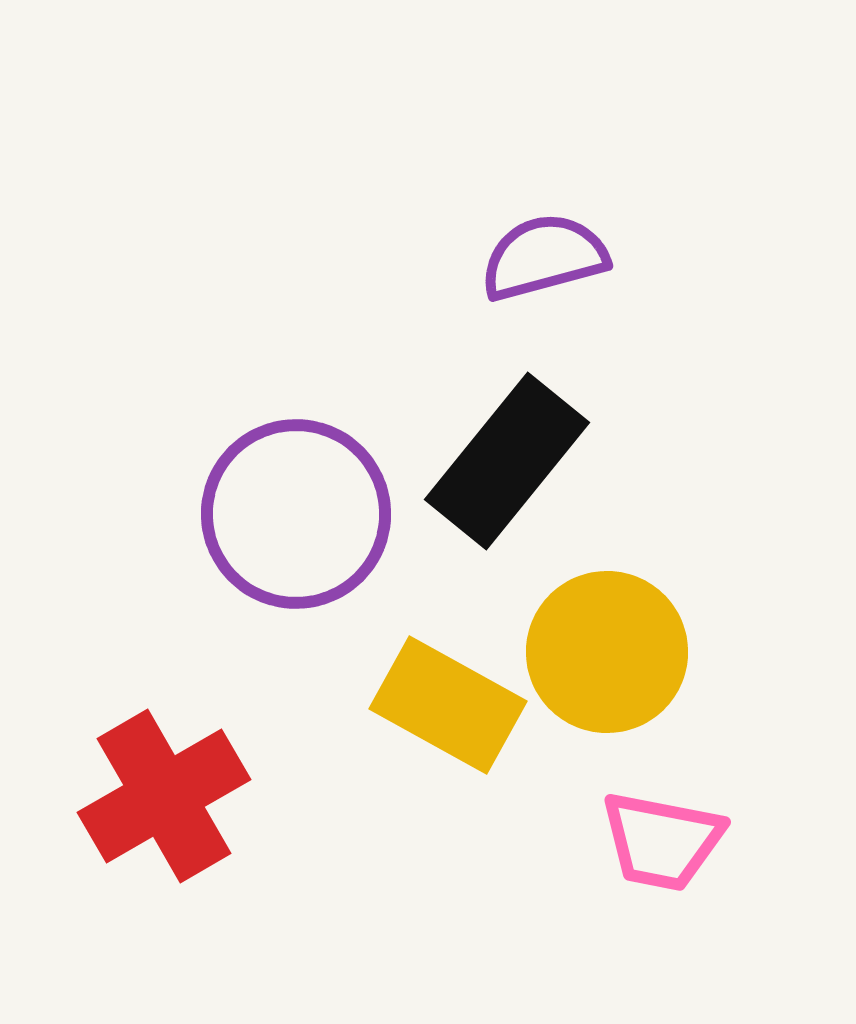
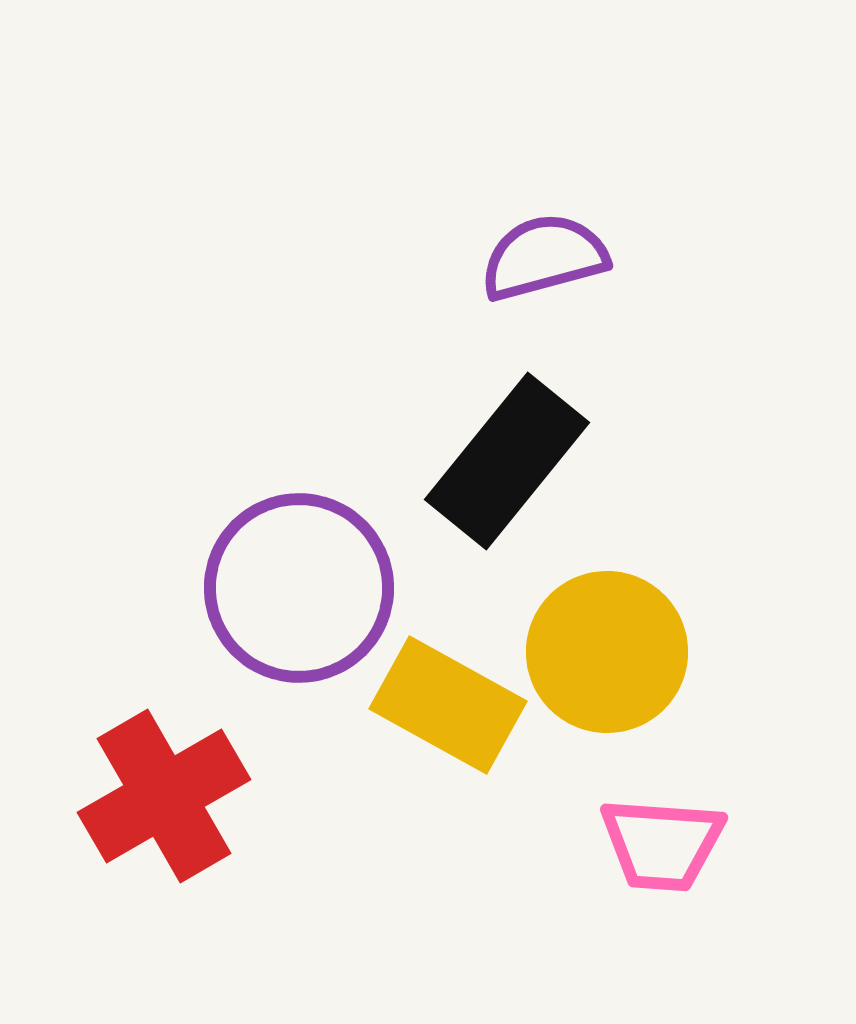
purple circle: moved 3 px right, 74 px down
pink trapezoid: moved 3 px down; rotated 7 degrees counterclockwise
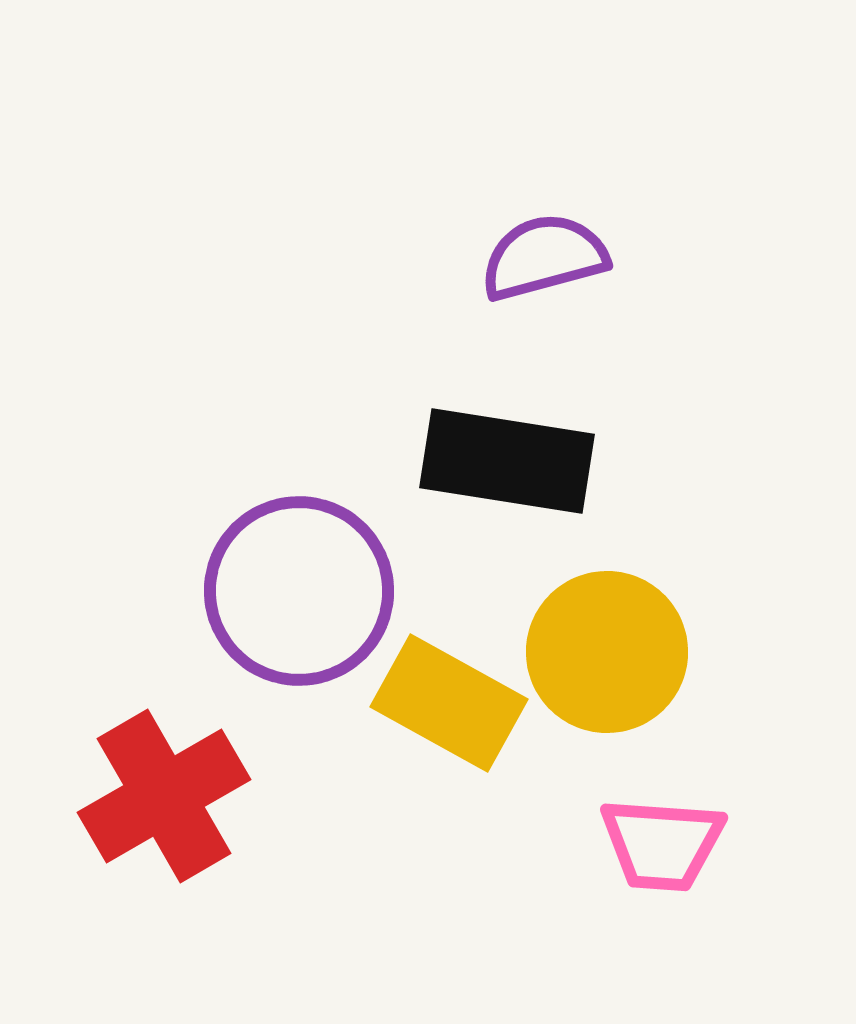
black rectangle: rotated 60 degrees clockwise
purple circle: moved 3 px down
yellow rectangle: moved 1 px right, 2 px up
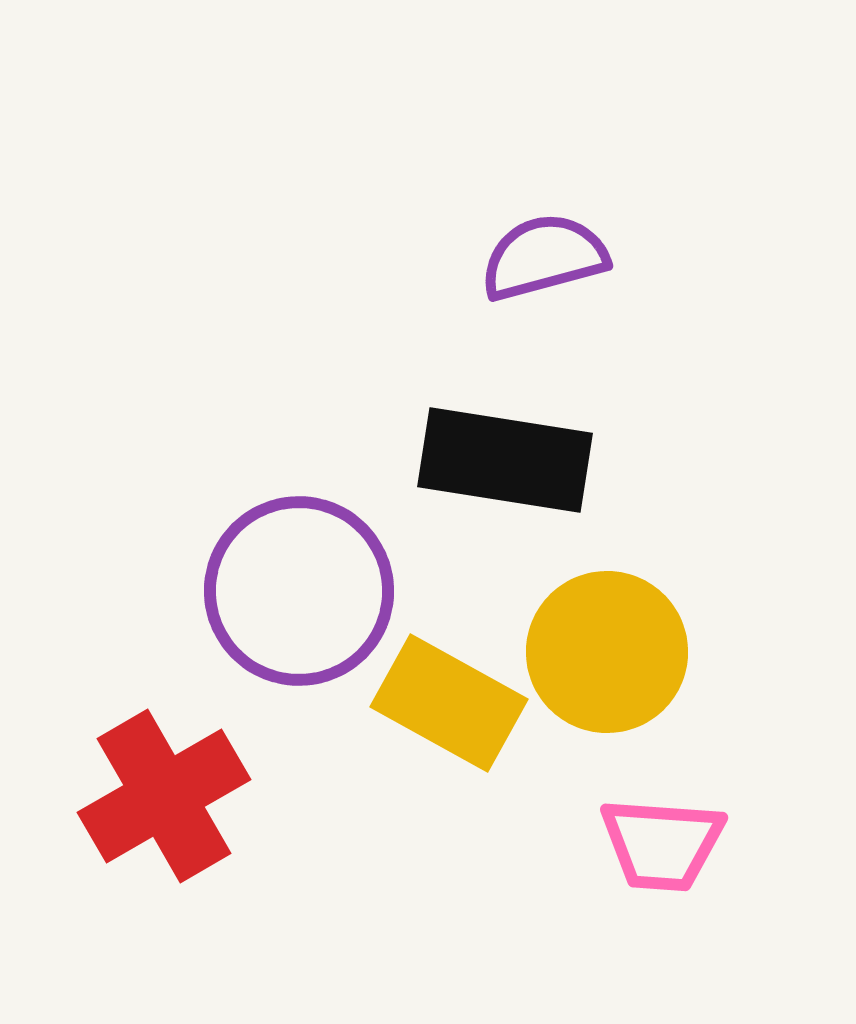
black rectangle: moved 2 px left, 1 px up
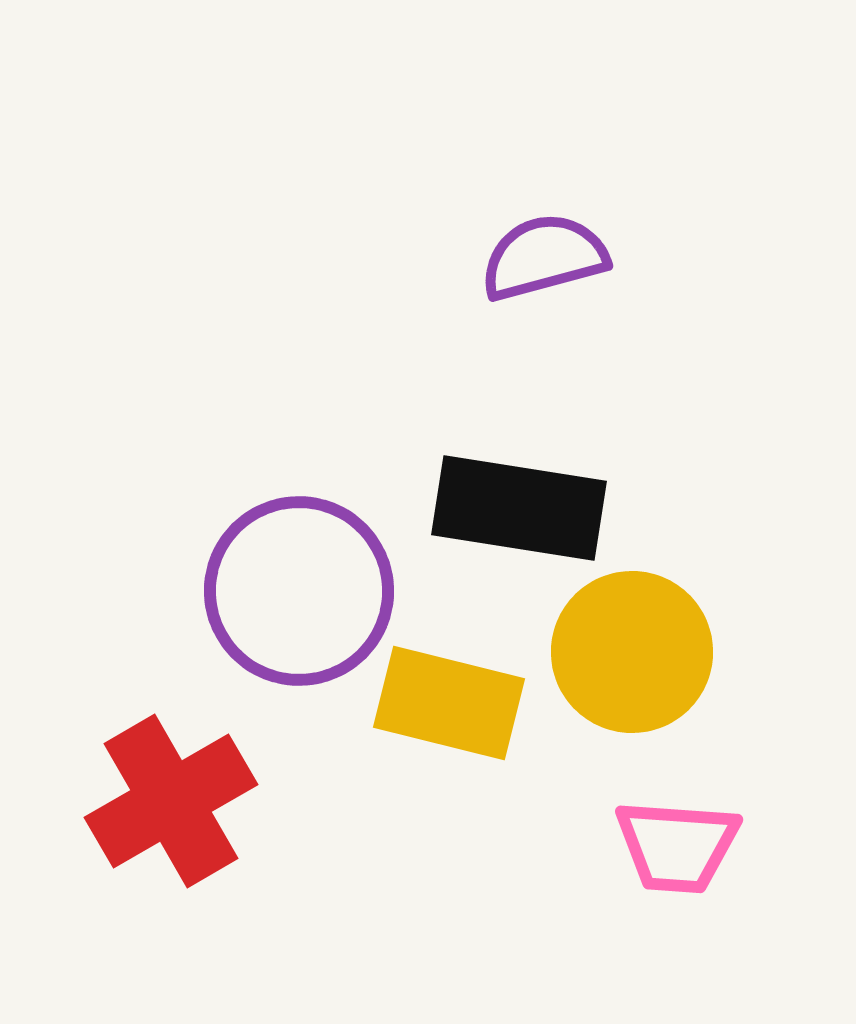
black rectangle: moved 14 px right, 48 px down
yellow circle: moved 25 px right
yellow rectangle: rotated 15 degrees counterclockwise
red cross: moved 7 px right, 5 px down
pink trapezoid: moved 15 px right, 2 px down
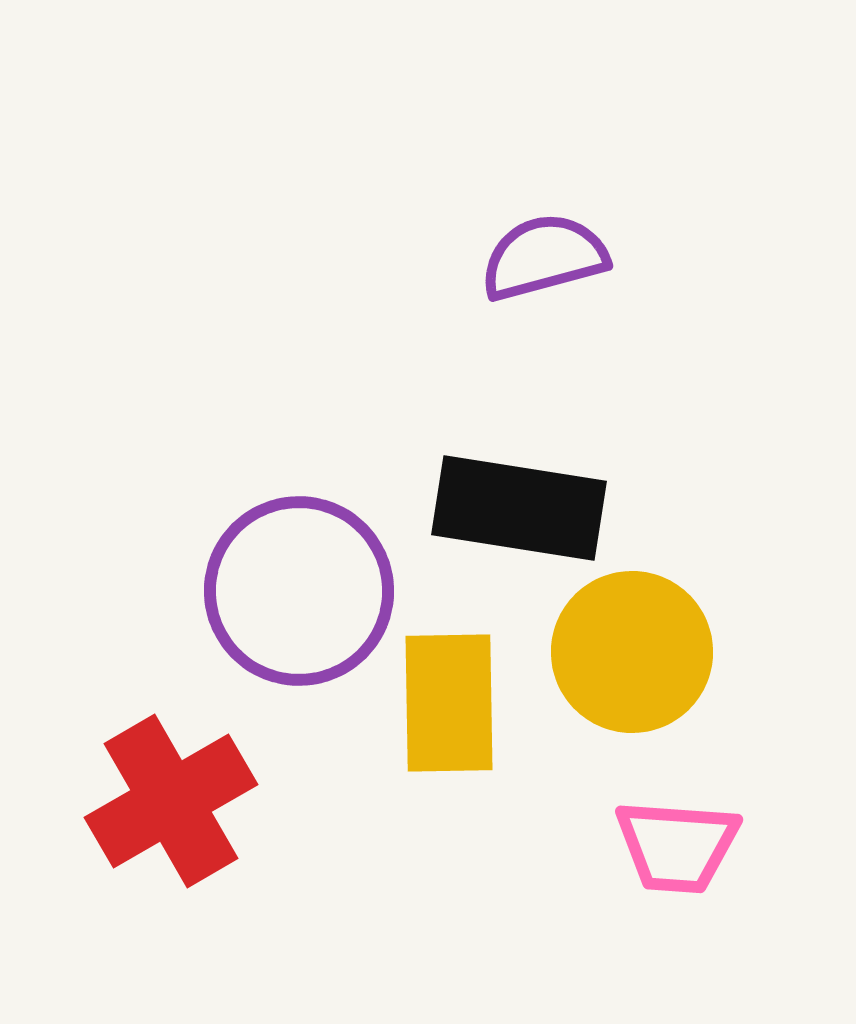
yellow rectangle: rotated 75 degrees clockwise
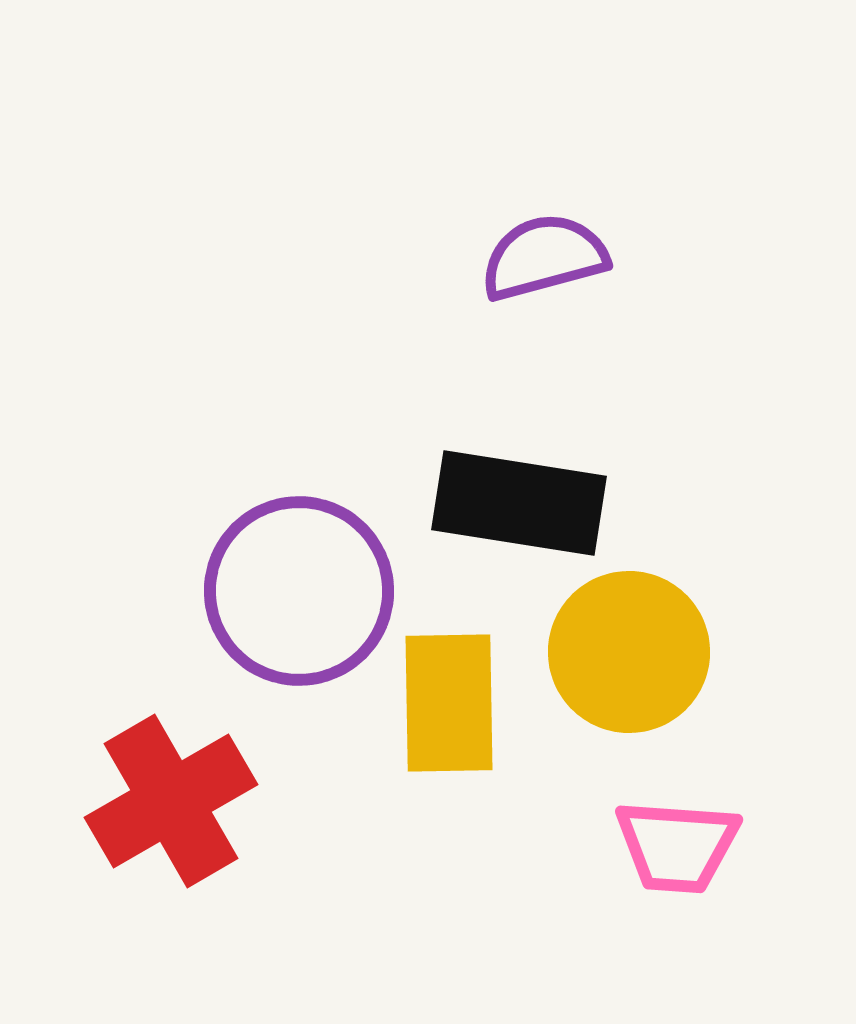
black rectangle: moved 5 px up
yellow circle: moved 3 px left
